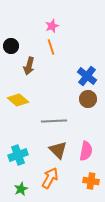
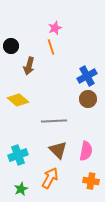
pink star: moved 3 px right, 2 px down
blue cross: rotated 24 degrees clockwise
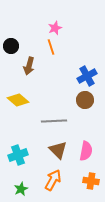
brown circle: moved 3 px left, 1 px down
orange arrow: moved 3 px right, 2 px down
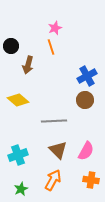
brown arrow: moved 1 px left, 1 px up
pink semicircle: rotated 18 degrees clockwise
orange cross: moved 1 px up
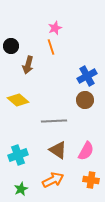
brown triangle: rotated 12 degrees counterclockwise
orange arrow: rotated 35 degrees clockwise
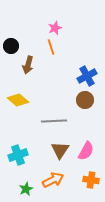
brown triangle: moved 2 px right; rotated 30 degrees clockwise
green star: moved 5 px right
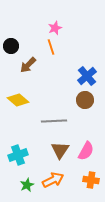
brown arrow: rotated 30 degrees clockwise
blue cross: rotated 12 degrees counterclockwise
green star: moved 1 px right, 4 px up
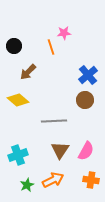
pink star: moved 9 px right, 5 px down; rotated 16 degrees clockwise
black circle: moved 3 px right
brown arrow: moved 7 px down
blue cross: moved 1 px right, 1 px up
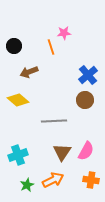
brown arrow: moved 1 px right; rotated 24 degrees clockwise
brown triangle: moved 2 px right, 2 px down
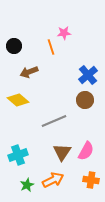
gray line: rotated 20 degrees counterclockwise
